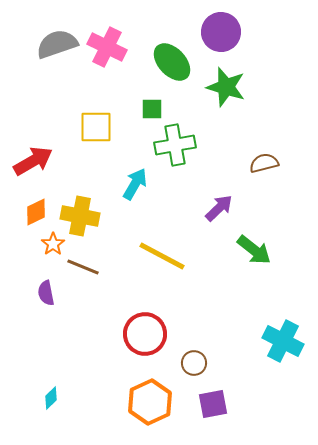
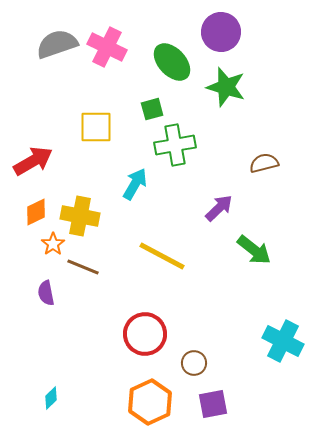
green square: rotated 15 degrees counterclockwise
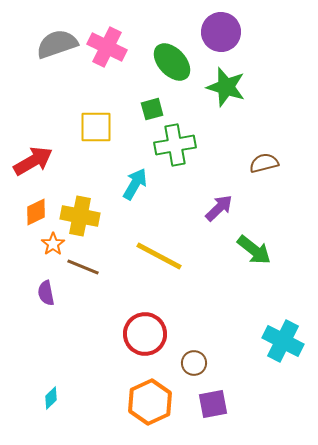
yellow line: moved 3 px left
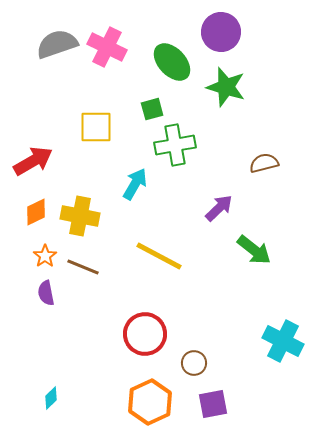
orange star: moved 8 px left, 12 px down
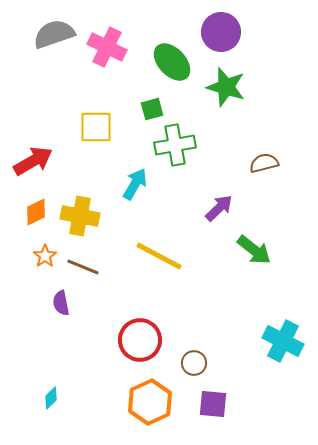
gray semicircle: moved 3 px left, 10 px up
purple semicircle: moved 15 px right, 10 px down
red circle: moved 5 px left, 6 px down
purple square: rotated 16 degrees clockwise
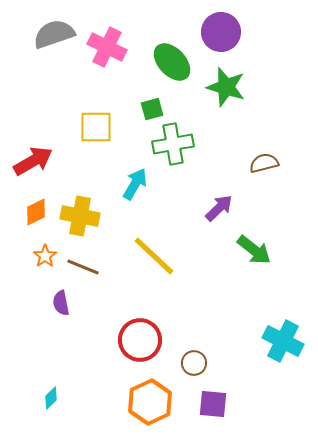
green cross: moved 2 px left, 1 px up
yellow line: moved 5 px left; rotated 15 degrees clockwise
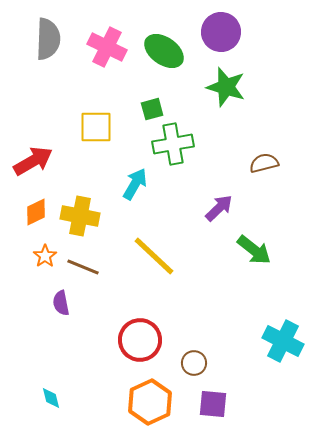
gray semicircle: moved 6 px left, 5 px down; rotated 111 degrees clockwise
green ellipse: moved 8 px left, 11 px up; rotated 12 degrees counterclockwise
cyan diamond: rotated 60 degrees counterclockwise
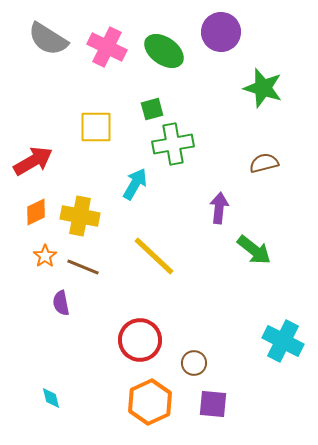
gray semicircle: rotated 120 degrees clockwise
green star: moved 37 px right, 1 px down
purple arrow: rotated 40 degrees counterclockwise
